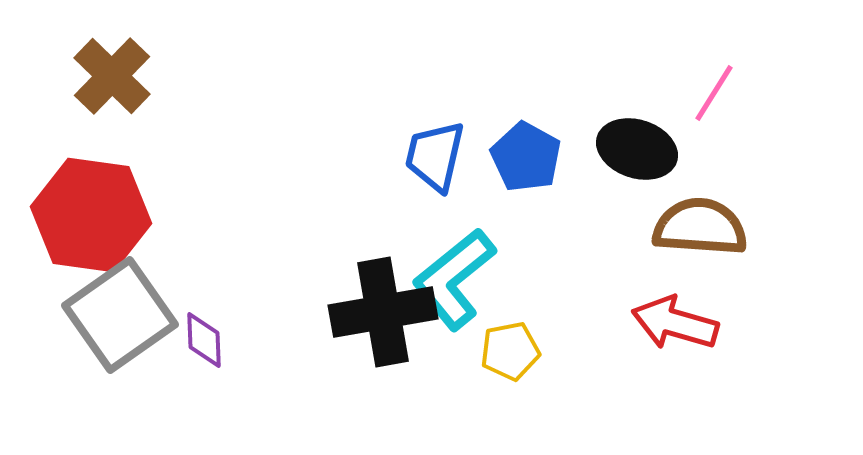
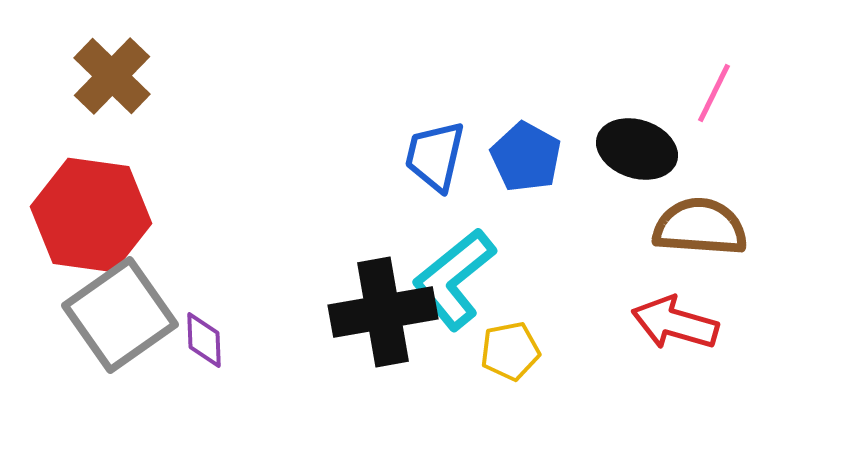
pink line: rotated 6 degrees counterclockwise
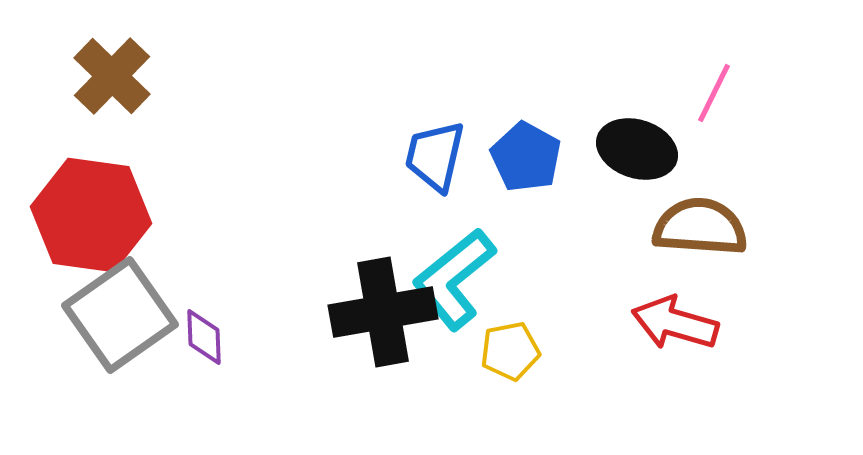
purple diamond: moved 3 px up
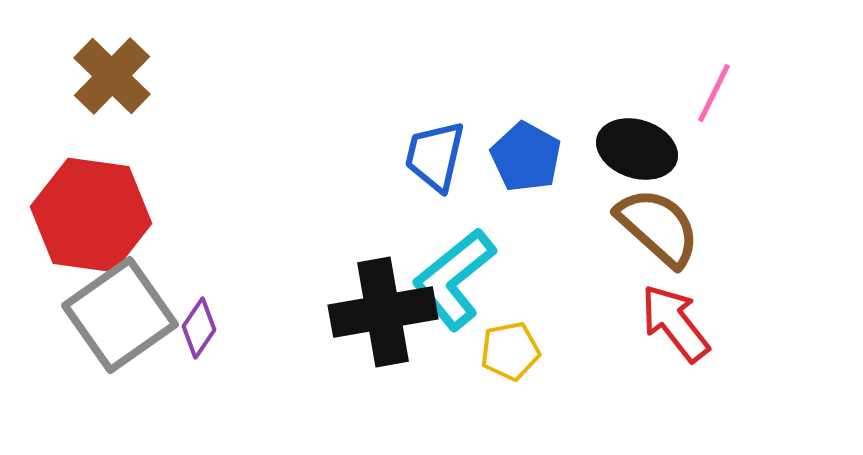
brown semicircle: moved 42 px left; rotated 38 degrees clockwise
red arrow: rotated 36 degrees clockwise
purple diamond: moved 5 px left, 9 px up; rotated 36 degrees clockwise
